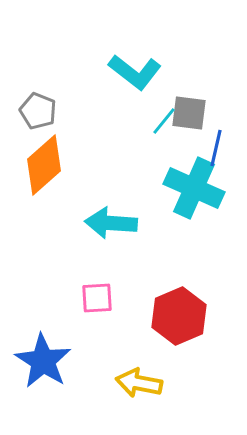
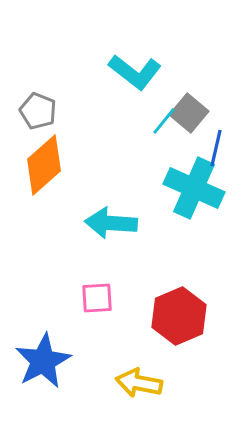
gray square: rotated 33 degrees clockwise
blue star: rotated 12 degrees clockwise
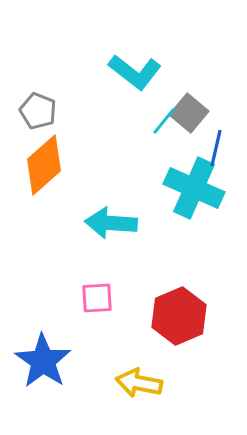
blue star: rotated 10 degrees counterclockwise
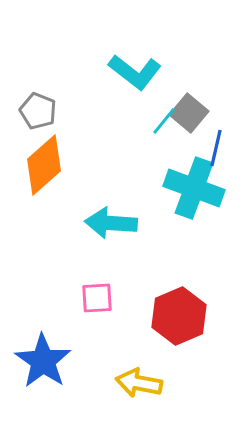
cyan cross: rotated 4 degrees counterclockwise
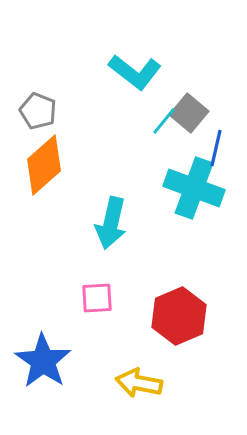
cyan arrow: rotated 81 degrees counterclockwise
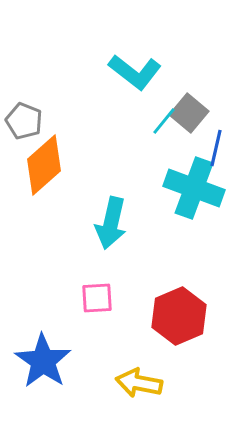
gray pentagon: moved 14 px left, 10 px down
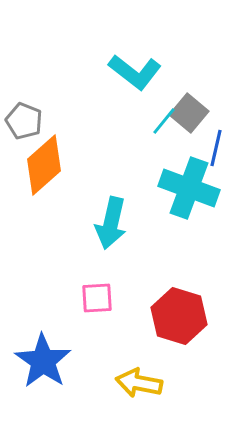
cyan cross: moved 5 px left
red hexagon: rotated 20 degrees counterclockwise
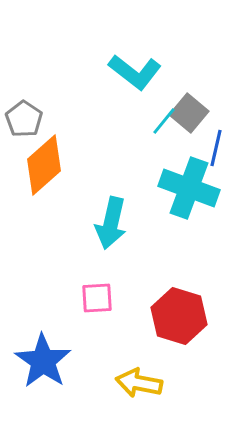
gray pentagon: moved 2 px up; rotated 12 degrees clockwise
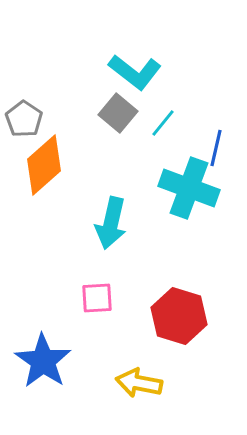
gray square: moved 71 px left
cyan line: moved 1 px left, 2 px down
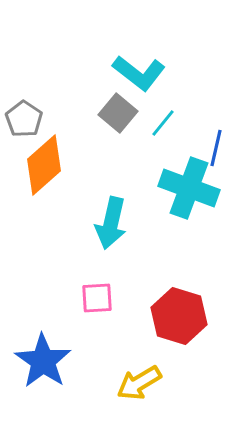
cyan L-shape: moved 4 px right, 1 px down
yellow arrow: rotated 42 degrees counterclockwise
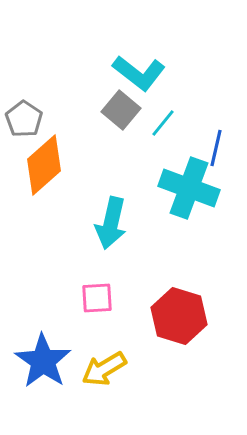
gray square: moved 3 px right, 3 px up
yellow arrow: moved 35 px left, 14 px up
